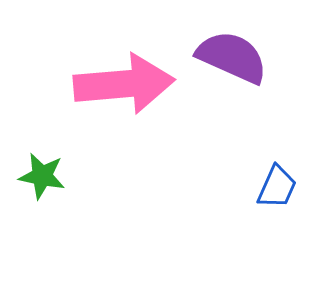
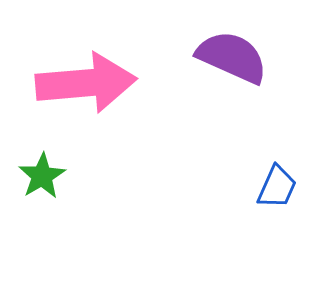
pink arrow: moved 38 px left, 1 px up
green star: rotated 30 degrees clockwise
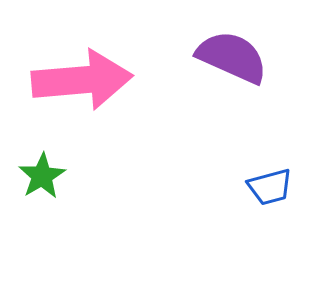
pink arrow: moved 4 px left, 3 px up
blue trapezoid: moved 7 px left; rotated 51 degrees clockwise
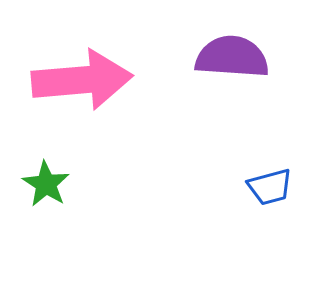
purple semicircle: rotated 20 degrees counterclockwise
green star: moved 4 px right, 8 px down; rotated 9 degrees counterclockwise
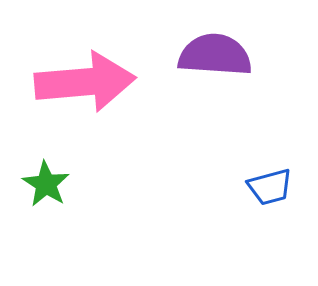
purple semicircle: moved 17 px left, 2 px up
pink arrow: moved 3 px right, 2 px down
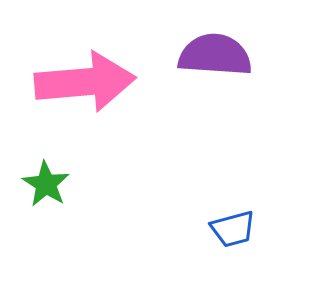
blue trapezoid: moved 37 px left, 42 px down
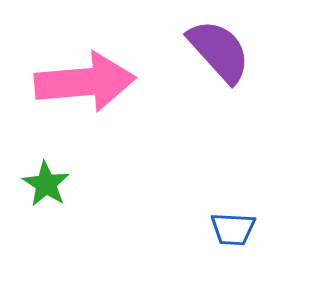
purple semicircle: moved 4 px right, 4 px up; rotated 44 degrees clockwise
blue trapezoid: rotated 18 degrees clockwise
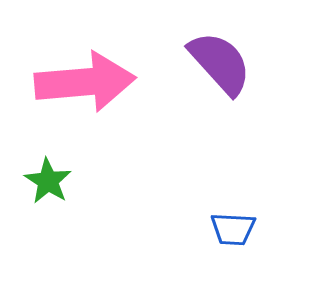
purple semicircle: moved 1 px right, 12 px down
green star: moved 2 px right, 3 px up
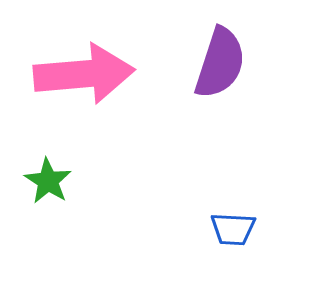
purple semicircle: rotated 60 degrees clockwise
pink arrow: moved 1 px left, 8 px up
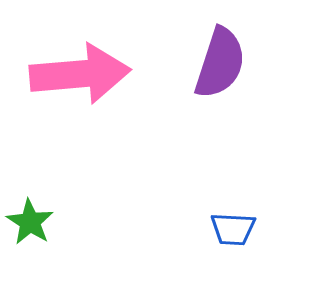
pink arrow: moved 4 px left
green star: moved 18 px left, 41 px down
